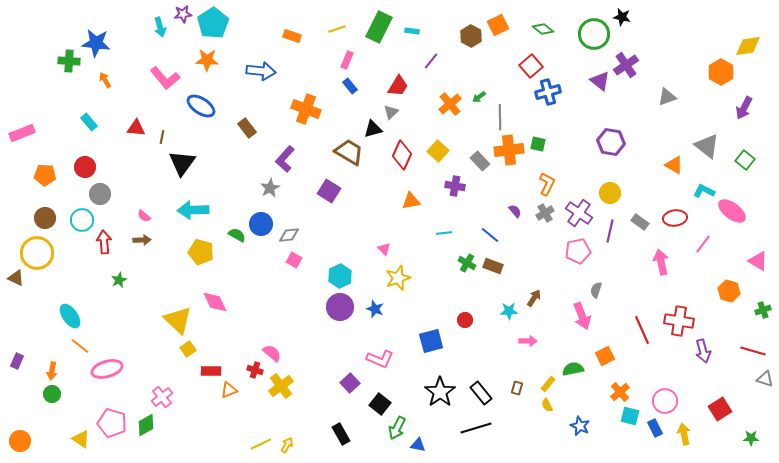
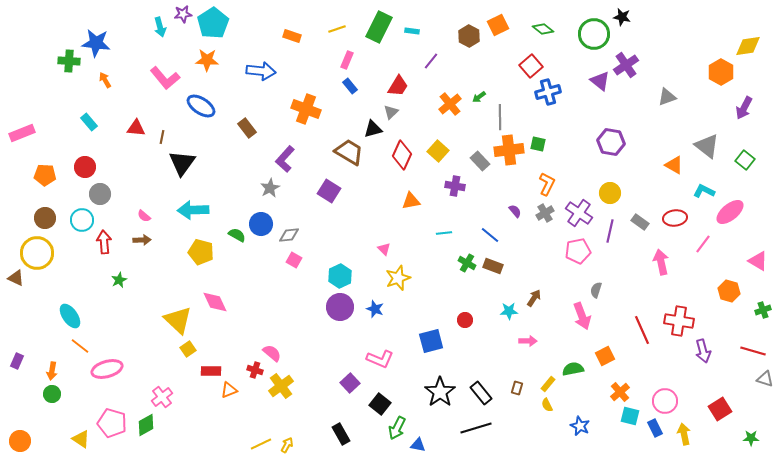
brown hexagon at (471, 36): moved 2 px left
pink ellipse at (732, 211): moved 2 px left, 1 px down; rotated 76 degrees counterclockwise
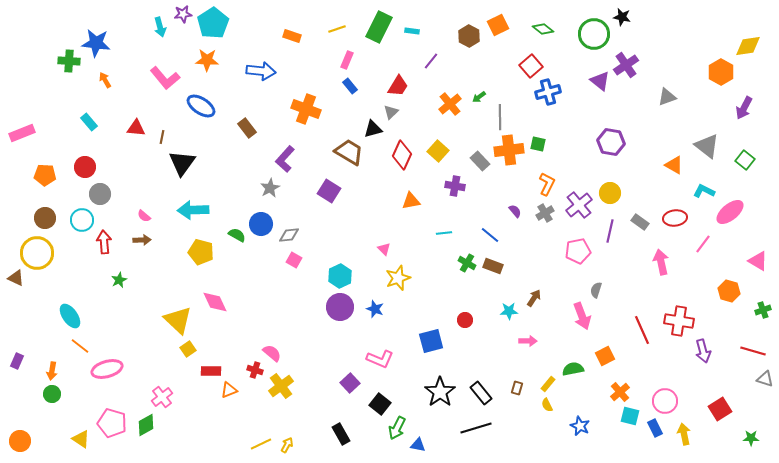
purple cross at (579, 213): moved 8 px up; rotated 16 degrees clockwise
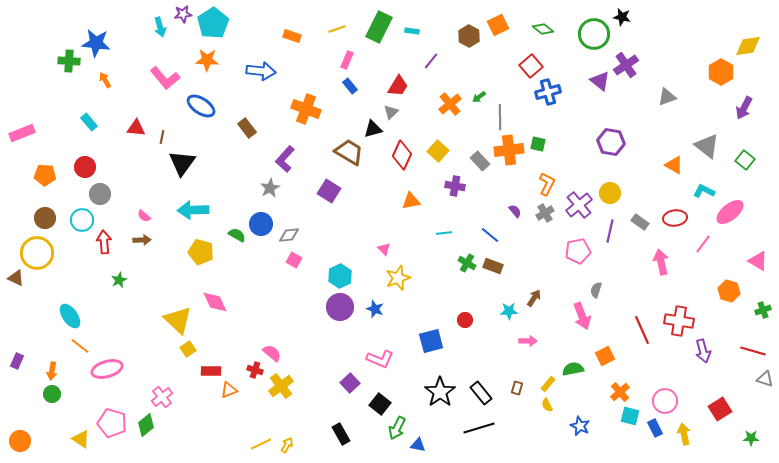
green diamond at (146, 425): rotated 10 degrees counterclockwise
black line at (476, 428): moved 3 px right
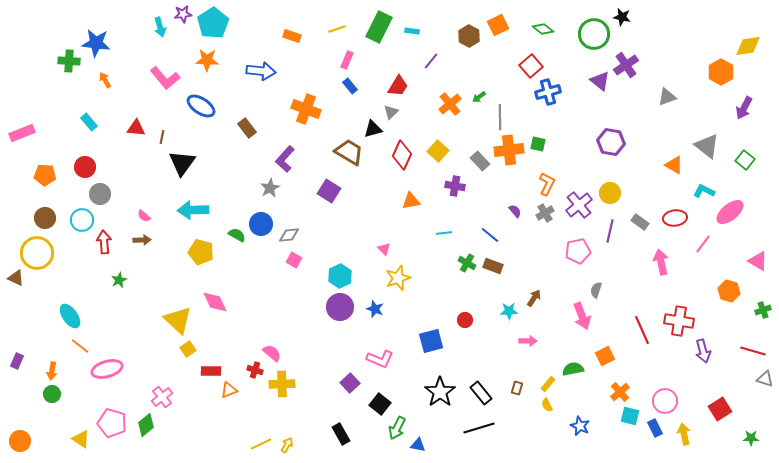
yellow cross at (281, 386): moved 1 px right, 2 px up; rotated 35 degrees clockwise
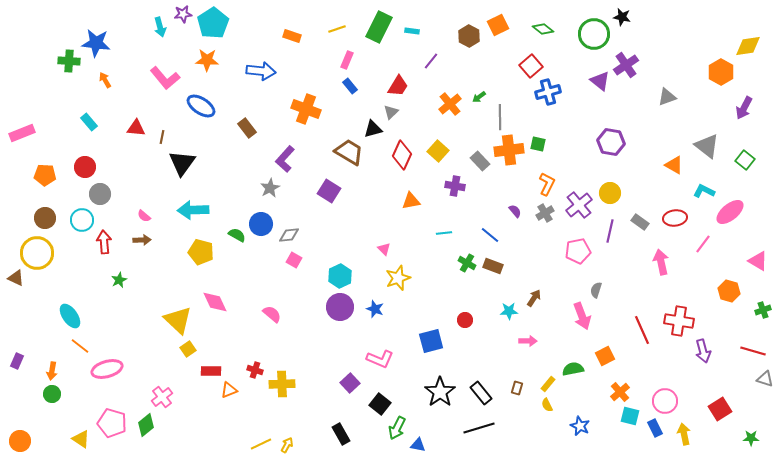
pink semicircle at (272, 353): moved 39 px up
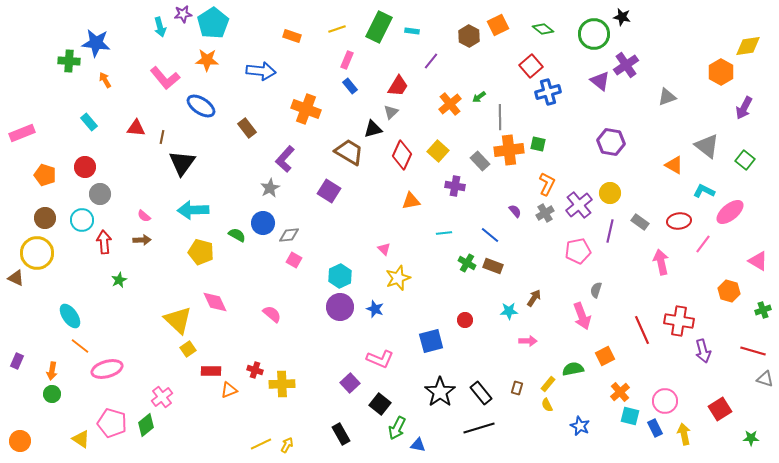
orange pentagon at (45, 175): rotated 15 degrees clockwise
red ellipse at (675, 218): moved 4 px right, 3 px down
blue circle at (261, 224): moved 2 px right, 1 px up
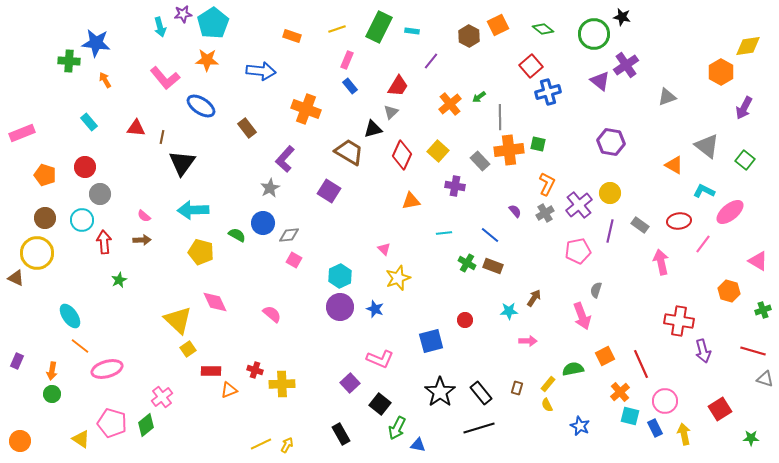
gray rectangle at (640, 222): moved 3 px down
red line at (642, 330): moved 1 px left, 34 px down
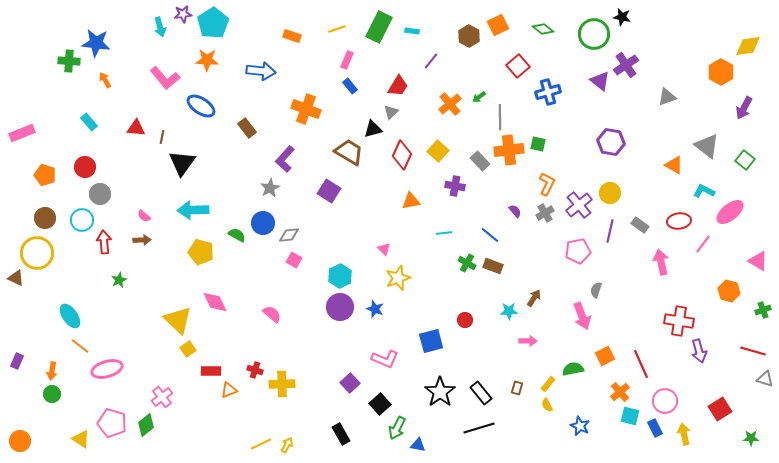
red square at (531, 66): moved 13 px left
purple arrow at (703, 351): moved 4 px left
pink L-shape at (380, 359): moved 5 px right
black square at (380, 404): rotated 10 degrees clockwise
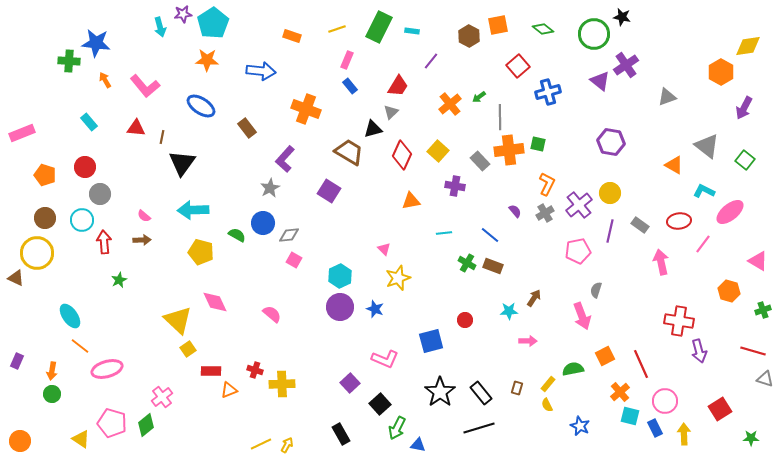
orange square at (498, 25): rotated 15 degrees clockwise
pink L-shape at (165, 78): moved 20 px left, 8 px down
yellow arrow at (684, 434): rotated 10 degrees clockwise
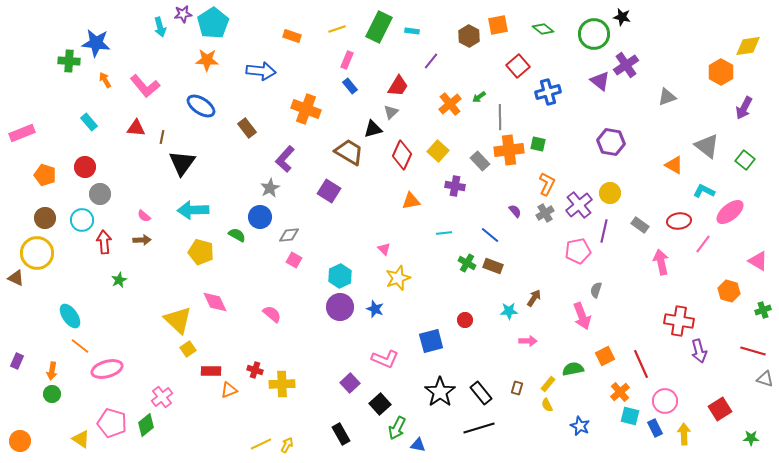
blue circle at (263, 223): moved 3 px left, 6 px up
purple line at (610, 231): moved 6 px left
